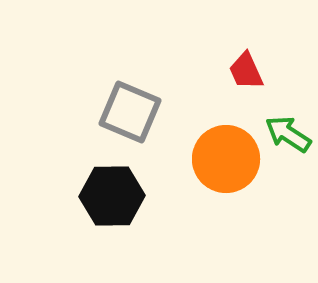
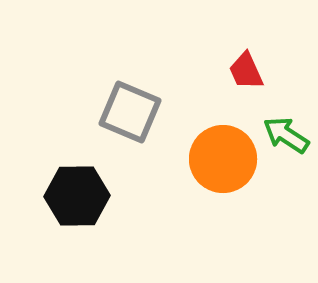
green arrow: moved 2 px left, 1 px down
orange circle: moved 3 px left
black hexagon: moved 35 px left
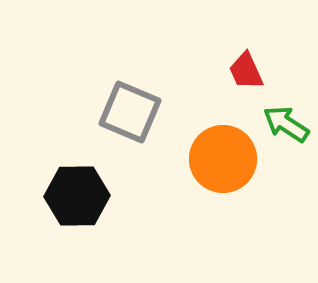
green arrow: moved 11 px up
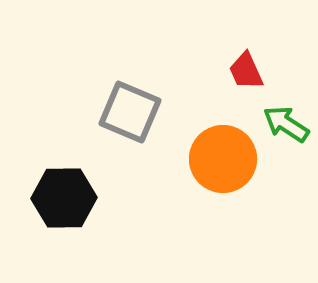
black hexagon: moved 13 px left, 2 px down
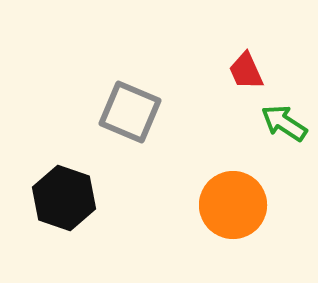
green arrow: moved 2 px left, 1 px up
orange circle: moved 10 px right, 46 px down
black hexagon: rotated 20 degrees clockwise
